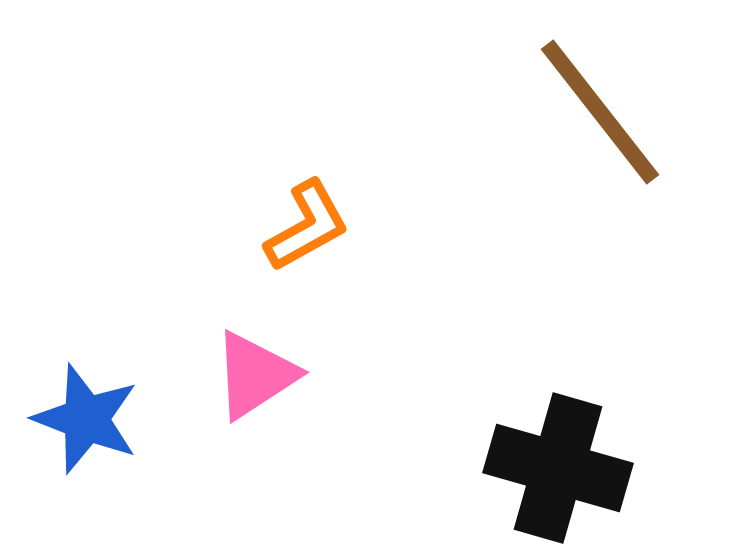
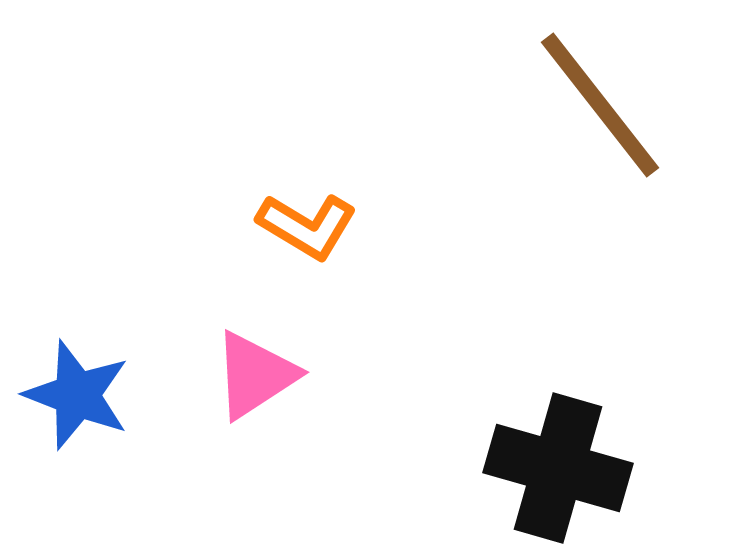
brown line: moved 7 px up
orange L-shape: rotated 60 degrees clockwise
blue star: moved 9 px left, 24 px up
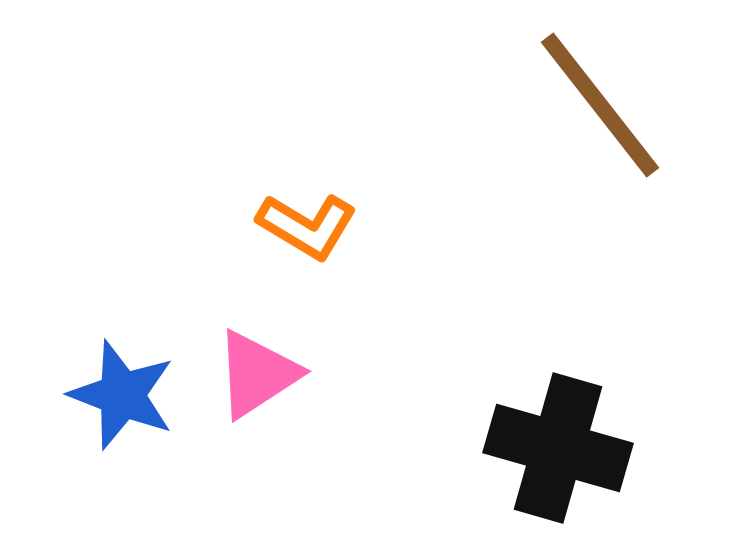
pink triangle: moved 2 px right, 1 px up
blue star: moved 45 px right
black cross: moved 20 px up
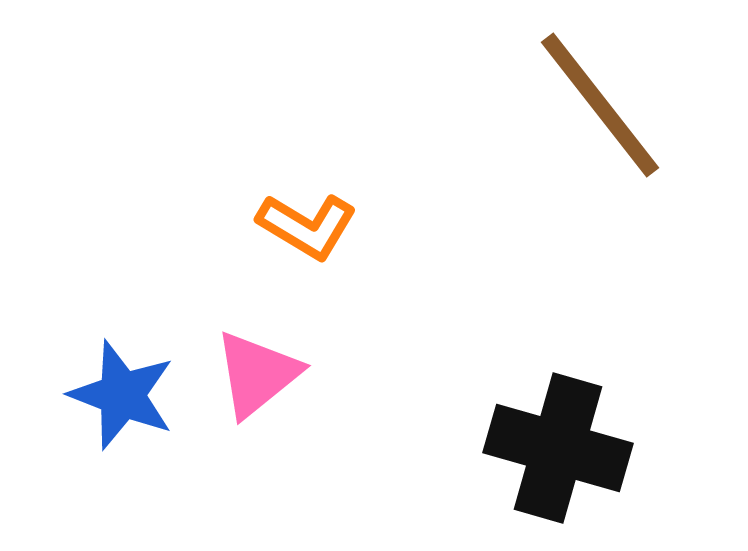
pink triangle: rotated 6 degrees counterclockwise
